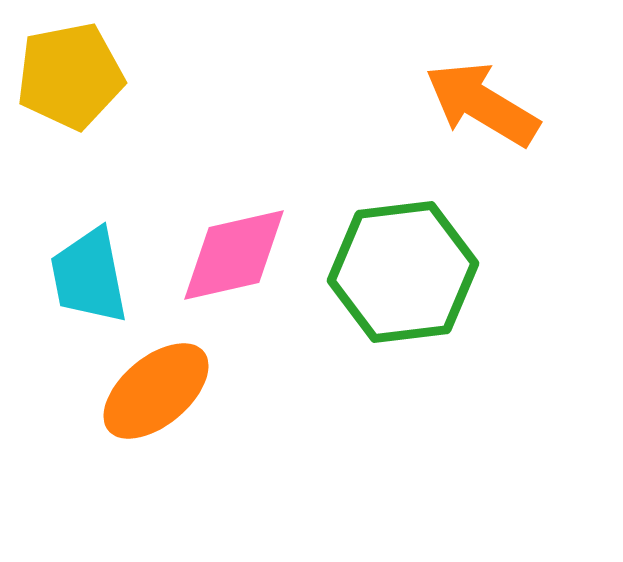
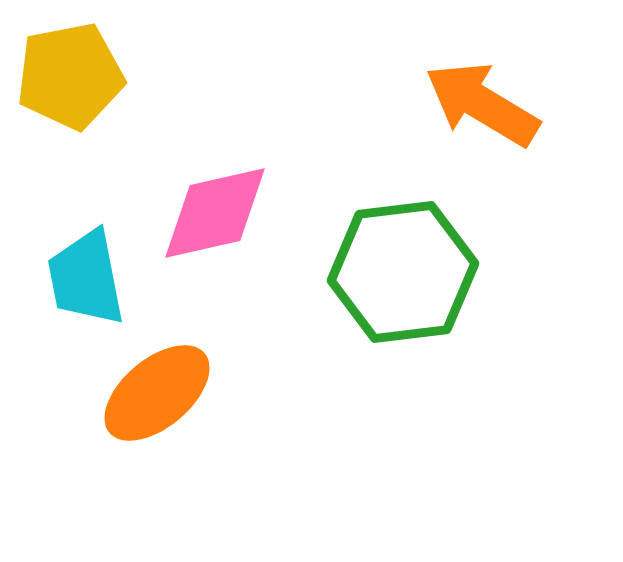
pink diamond: moved 19 px left, 42 px up
cyan trapezoid: moved 3 px left, 2 px down
orange ellipse: moved 1 px right, 2 px down
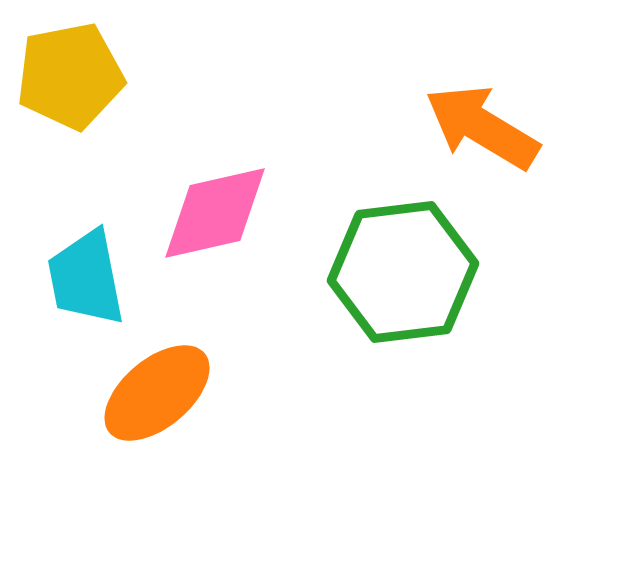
orange arrow: moved 23 px down
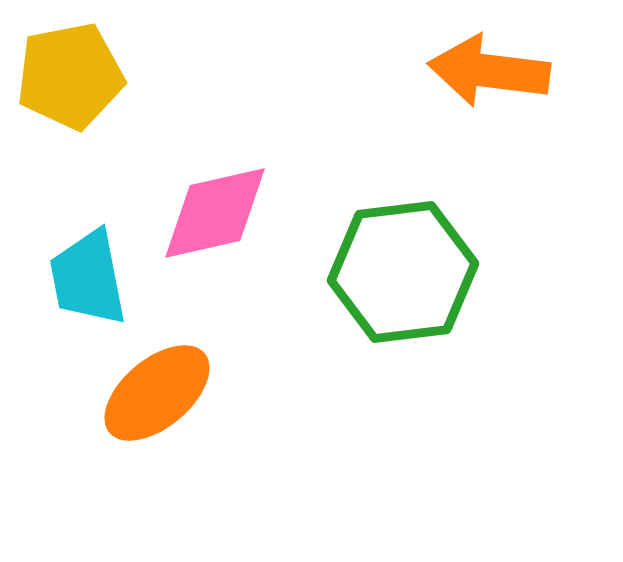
orange arrow: moved 7 px right, 56 px up; rotated 24 degrees counterclockwise
cyan trapezoid: moved 2 px right
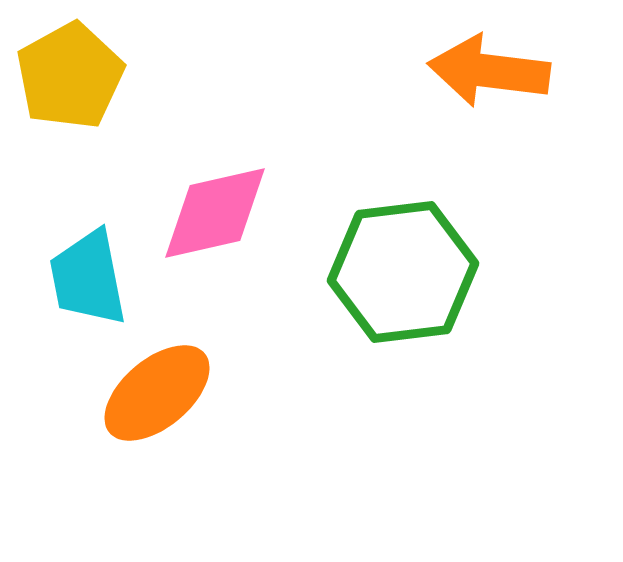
yellow pentagon: rotated 18 degrees counterclockwise
